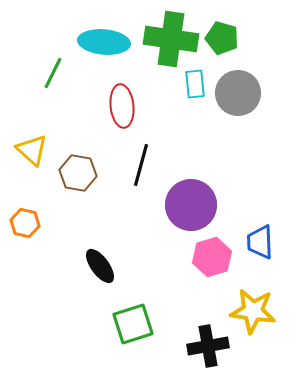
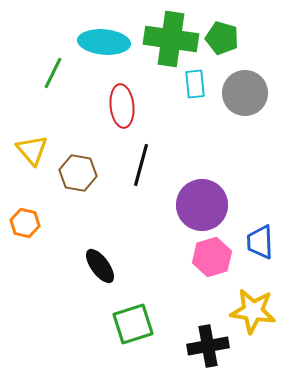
gray circle: moved 7 px right
yellow triangle: rotated 8 degrees clockwise
purple circle: moved 11 px right
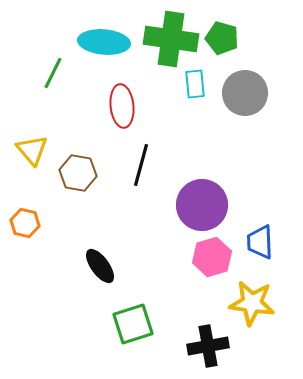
yellow star: moved 1 px left, 8 px up
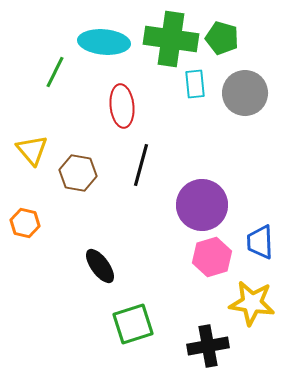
green line: moved 2 px right, 1 px up
